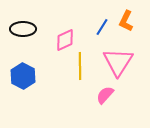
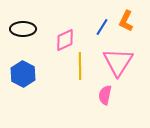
blue hexagon: moved 2 px up
pink semicircle: rotated 30 degrees counterclockwise
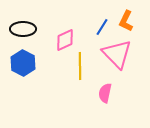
pink triangle: moved 1 px left, 8 px up; rotated 16 degrees counterclockwise
blue hexagon: moved 11 px up
pink semicircle: moved 2 px up
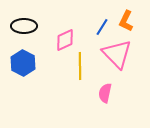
black ellipse: moved 1 px right, 3 px up
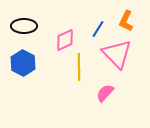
blue line: moved 4 px left, 2 px down
yellow line: moved 1 px left, 1 px down
pink semicircle: rotated 30 degrees clockwise
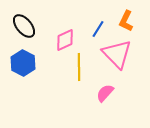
black ellipse: rotated 50 degrees clockwise
